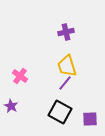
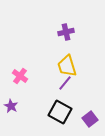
purple square: rotated 35 degrees counterclockwise
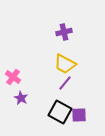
purple cross: moved 2 px left
yellow trapezoid: moved 2 px left, 2 px up; rotated 45 degrees counterclockwise
pink cross: moved 7 px left, 1 px down
purple star: moved 10 px right, 8 px up
purple square: moved 11 px left, 4 px up; rotated 35 degrees clockwise
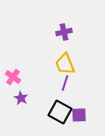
yellow trapezoid: rotated 40 degrees clockwise
purple line: rotated 21 degrees counterclockwise
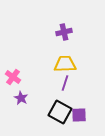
yellow trapezoid: rotated 110 degrees clockwise
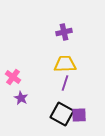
black square: moved 2 px right, 2 px down
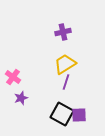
purple cross: moved 1 px left
yellow trapezoid: rotated 30 degrees counterclockwise
purple line: moved 1 px right, 1 px up
purple star: rotated 24 degrees clockwise
